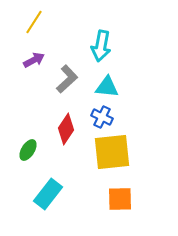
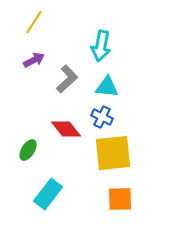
red diamond: rotated 72 degrees counterclockwise
yellow square: moved 1 px right, 1 px down
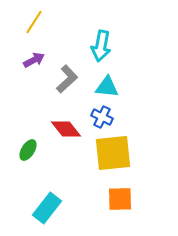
cyan rectangle: moved 1 px left, 14 px down
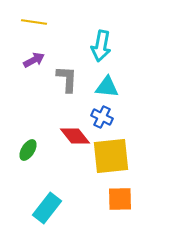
yellow line: rotated 65 degrees clockwise
gray L-shape: rotated 44 degrees counterclockwise
red diamond: moved 9 px right, 7 px down
yellow square: moved 2 px left, 3 px down
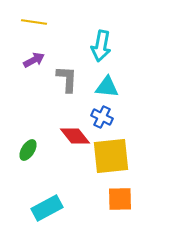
cyan rectangle: rotated 24 degrees clockwise
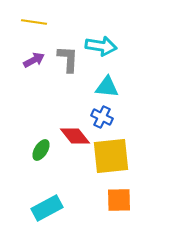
cyan arrow: rotated 92 degrees counterclockwise
gray L-shape: moved 1 px right, 20 px up
green ellipse: moved 13 px right
orange square: moved 1 px left, 1 px down
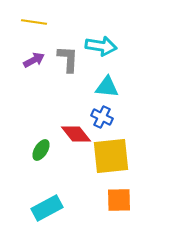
red diamond: moved 1 px right, 2 px up
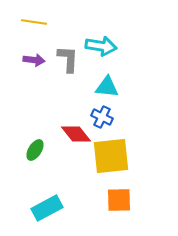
purple arrow: rotated 35 degrees clockwise
green ellipse: moved 6 px left
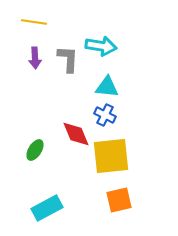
purple arrow: moved 1 px right, 2 px up; rotated 80 degrees clockwise
blue cross: moved 3 px right, 2 px up
red diamond: rotated 16 degrees clockwise
orange square: rotated 12 degrees counterclockwise
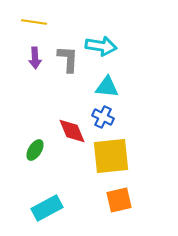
blue cross: moved 2 px left, 2 px down
red diamond: moved 4 px left, 3 px up
